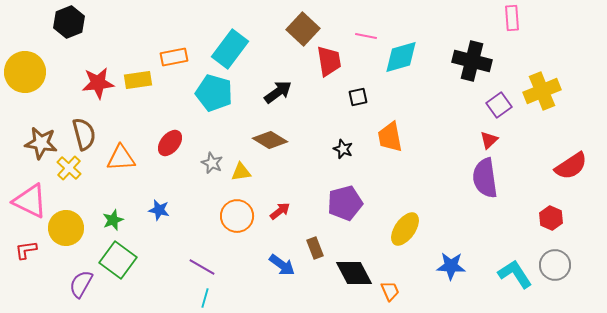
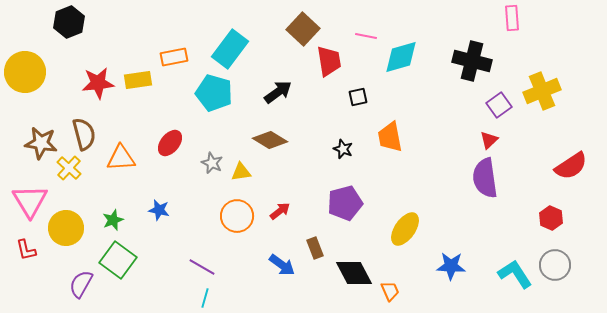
pink triangle at (30, 201): rotated 33 degrees clockwise
red L-shape at (26, 250): rotated 95 degrees counterclockwise
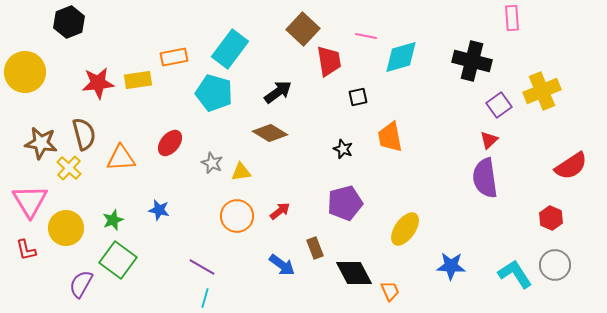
brown diamond at (270, 140): moved 7 px up
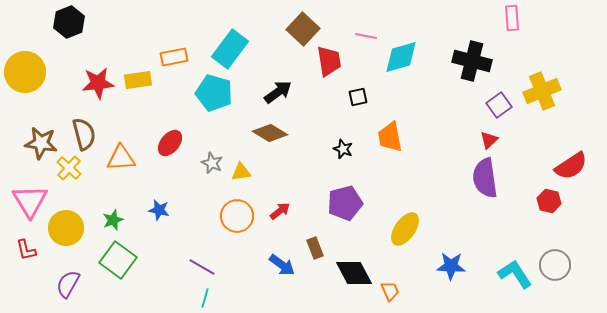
red hexagon at (551, 218): moved 2 px left, 17 px up; rotated 10 degrees counterclockwise
purple semicircle at (81, 284): moved 13 px left
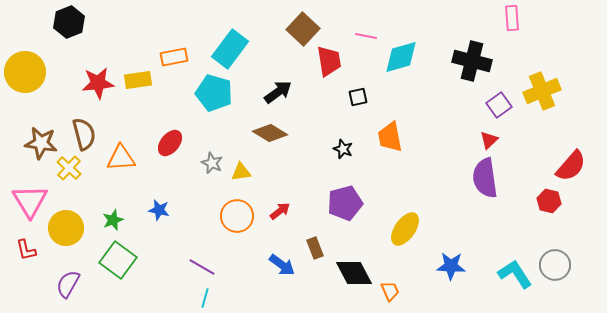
red semicircle at (571, 166): rotated 16 degrees counterclockwise
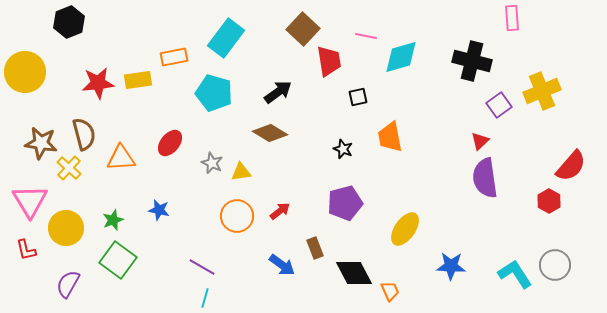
cyan rectangle at (230, 49): moved 4 px left, 11 px up
red triangle at (489, 140): moved 9 px left, 1 px down
red hexagon at (549, 201): rotated 15 degrees clockwise
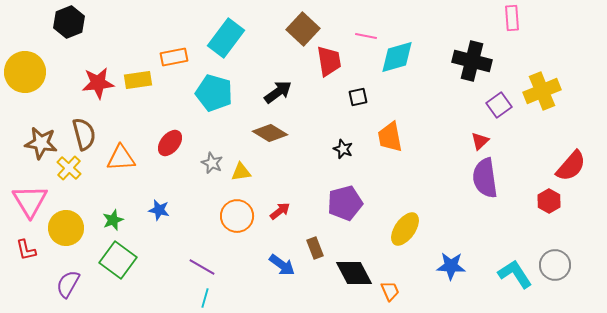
cyan diamond at (401, 57): moved 4 px left
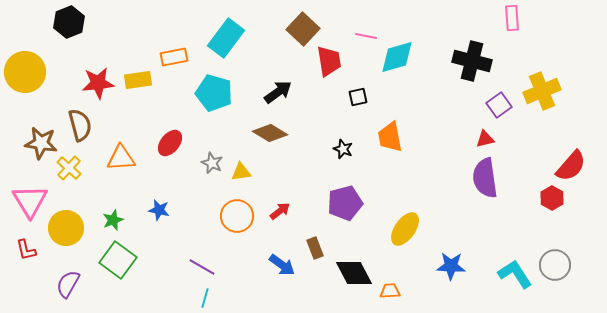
brown semicircle at (84, 134): moved 4 px left, 9 px up
red triangle at (480, 141): moved 5 px right, 2 px up; rotated 30 degrees clockwise
red hexagon at (549, 201): moved 3 px right, 3 px up
orange trapezoid at (390, 291): rotated 70 degrees counterclockwise
